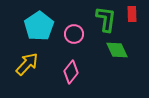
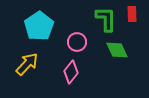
green L-shape: rotated 8 degrees counterclockwise
pink circle: moved 3 px right, 8 px down
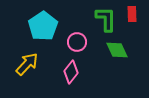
cyan pentagon: moved 4 px right
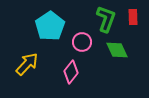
red rectangle: moved 1 px right, 3 px down
green L-shape: rotated 20 degrees clockwise
cyan pentagon: moved 7 px right
pink circle: moved 5 px right
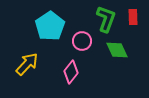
pink circle: moved 1 px up
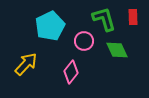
green L-shape: moved 2 px left; rotated 36 degrees counterclockwise
cyan pentagon: rotated 8 degrees clockwise
pink circle: moved 2 px right
yellow arrow: moved 1 px left
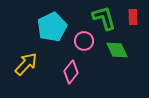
green L-shape: moved 1 px up
cyan pentagon: moved 2 px right, 1 px down
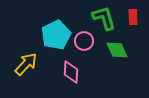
cyan pentagon: moved 4 px right, 8 px down
pink diamond: rotated 35 degrees counterclockwise
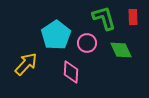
cyan pentagon: rotated 8 degrees counterclockwise
pink circle: moved 3 px right, 2 px down
green diamond: moved 4 px right
